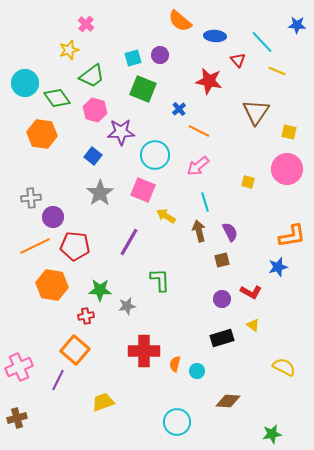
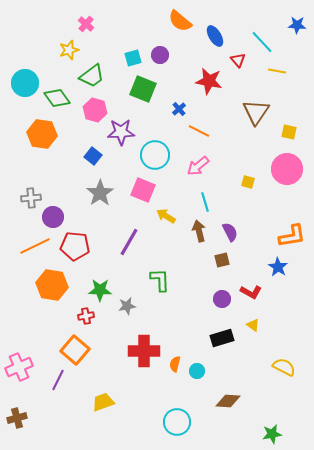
blue ellipse at (215, 36): rotated 55 degrees clockwise
yellow line at (277, 71): rotated 12 degrees counterclockwise
blue star at (278, 267): rotated 24 degrees counterclockwise
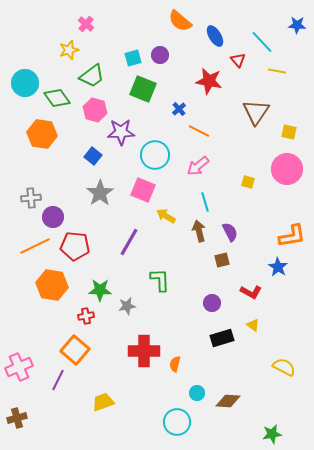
purple circle at (222, 299): moved 10 px left, 4 px down
cyan circle at (197, 371): moved 22 px down
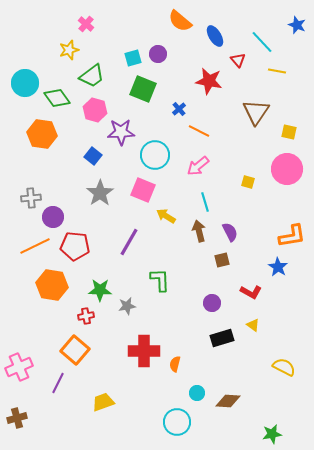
blue star at (297, 25): rotated 18 degrees clockwise
purple circle at (160, 55): moved 2 px left, 1 px up
purple line at (58, 380): moved 3 px down
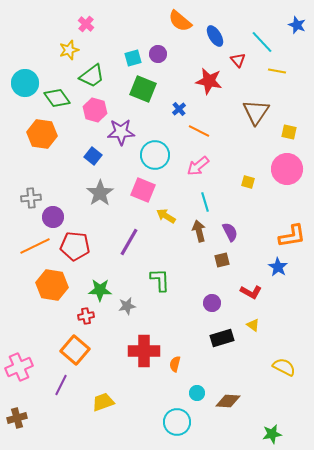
purple line at (58, 383): moved 3 px right, 2 px down
